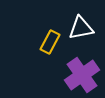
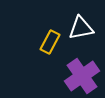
purple cross: moved 1 px down
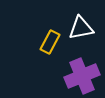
purple cross: rotated 12 degrees clockwise
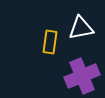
yellow rectangle: rotated 20 degrees counterclockwise
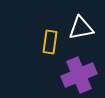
purple cross: moved 3 px left, 1 px up
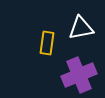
yellow rectangle: moved 3 px left, 1 px down
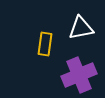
yellow rectangle: moved 2 px left, 1 px down
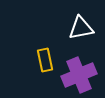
yellow rectangle: moved 16 px down; rotated 20 degrees counterclockwise
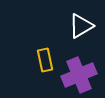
white triangle: moved 2 px up; rotated 20 degrees counterclockwise
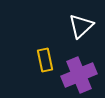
white triangle: rotated 12 degrees counterclockwise
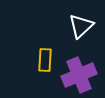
yellow rectangle: rotated 15 degrees clockwise
